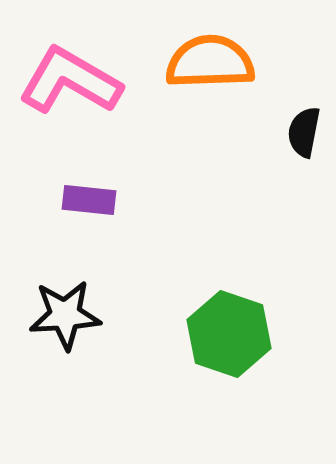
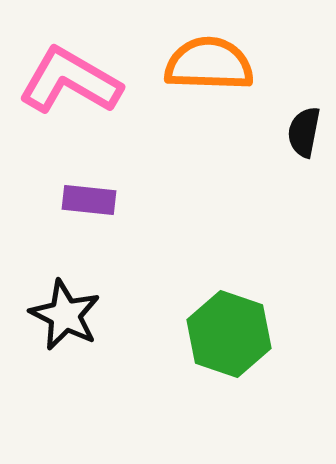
orange semicircle: moved 1 px left, 2 px down; rotated 4 degrees clockwise
black star: rotated 30 degrees clockwise
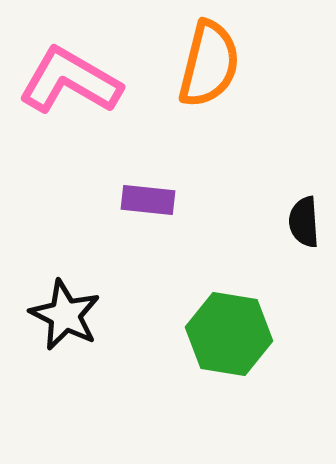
orange semicircle: rotated 102 degrees clockwise
black semicircle: moved 90 px down; rotated 15 degrees counterclockwise
purple rectangle: moved 59 px right
green hexagon: rotated 10 degrees counterclockwise
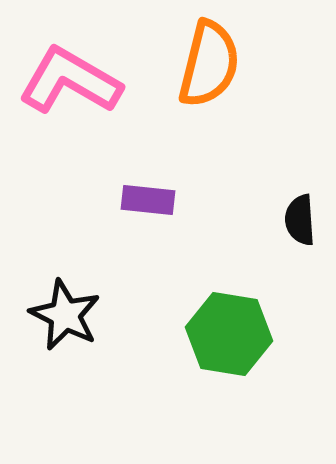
black semicircle: moved 4 px left, 2 px up
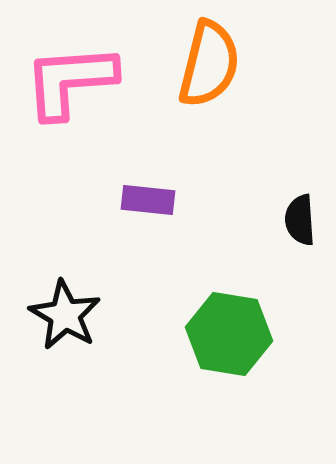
pink L-shape: rotated 34 degrees counterclockwise
black star: rotated 4 degrees clockwise
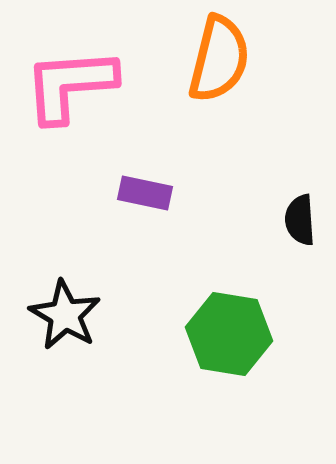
orange semicircle: moved 10 px right, 5 px up
pink L-shape: moved 4 px down
purple rectangle: moved 3 px left, 7 px up; rotated 6 degrees clockwise
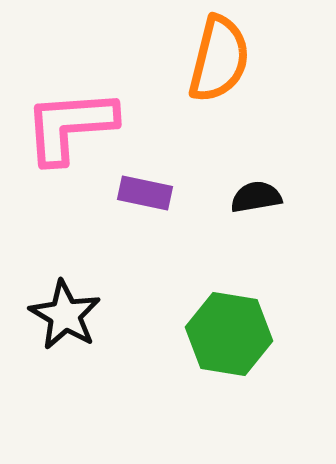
pink L-shape: moved 41 px down
black semicircle: moved 44 px left, 23 px up; rotated 84 degrees clockwise
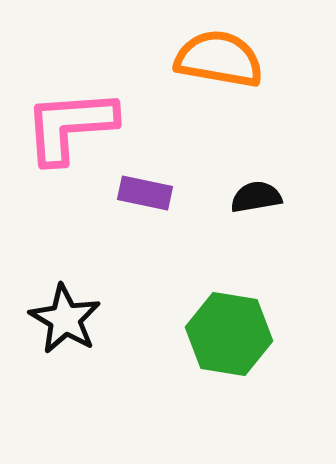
orange semicircle: rotated 94 degrees counterclockwise
black star: moved 4 px down
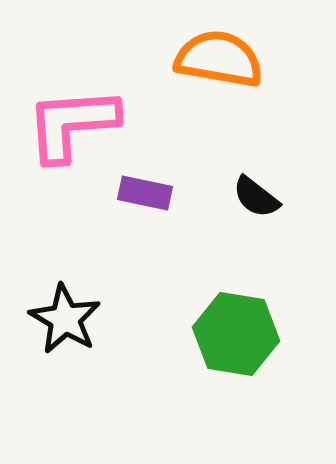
pink L-shape: moved 2 px right, 2 px up
black semicircle: rotated 132 degrees counterclockwise
green hexagon: moved 7 px right
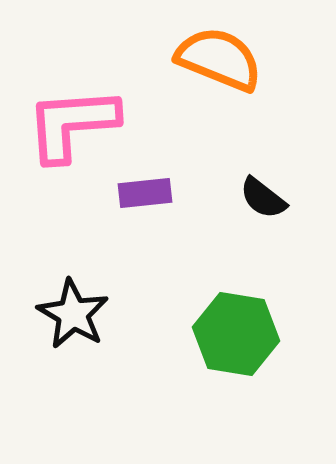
orange semicircle: rotated 12 degrees clockwise
purple rectangle: rotated 18 degrees counterclockwise
black semicircle: moved 7 px right, 1 px down
black star: moved 8 px right, 5 px up
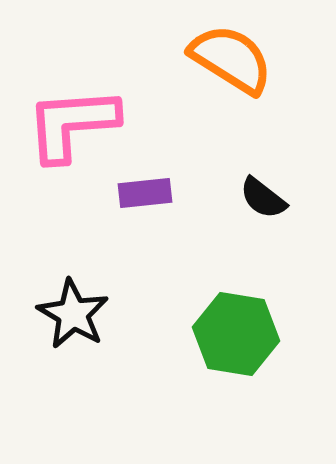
orange semicircle: moved 12 px right; rotated 10 degrees clockwise
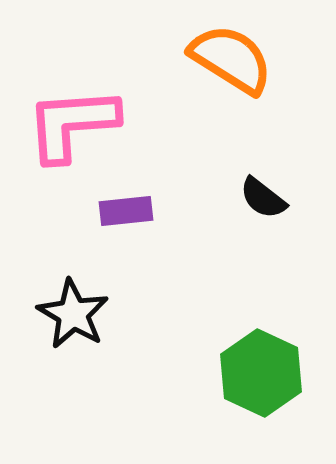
purple rectangle: moved 19 px left, 18 px down
green hexagon: moved 25 px right, 39 px down; rotated 16 degrees clockwise
